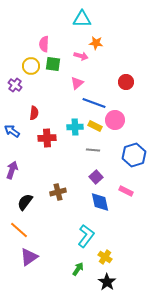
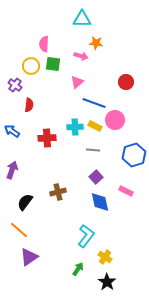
pink triangle: moved 1 px up
red semicircle: moved 5 px left, 8 px up
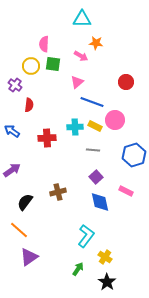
pink arrow: rotated 16 degrees clockwise
blue line: moved 2 px left, 1 px up
purple arrow: rotated 36 degrees clockwise
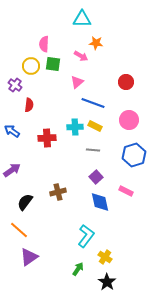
blue line: moved 1 px right, 1 px down
pink circle: moved 14 px right
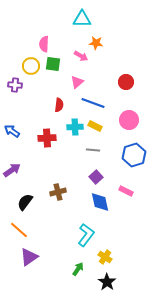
purple cross: rotated 32 degrees counterclockwise
red semicircle: moved 30 px right
cyan L-shape: moved 1 px up
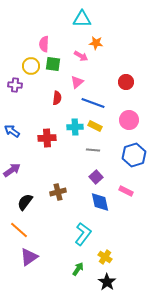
red semicircle: moved 2 px left, 7 px up
cyan L-shape: moved 3 px left, 1 px up
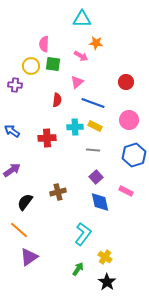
red semicircle: moved 2 px down
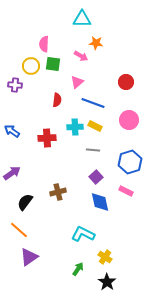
blue hexagon: moved 4 px left, 7 px down
purple arrow: moved 3 px down
cyan L-shape: rotated 100 degrees counterclockwise
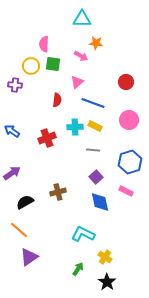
red cross: rotated 18 degrees counterclockwise
black semicircle: rotated 24 degrees clockwise
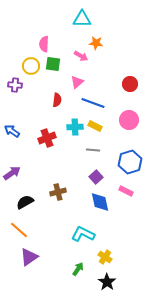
red circle: moved 4 px right, 2 px down
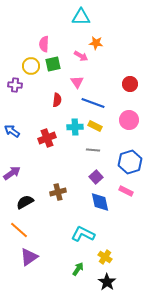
cyan triangle: moved 1 px left, 2 px up
green square: rotated 21 degrees counterclockwise
pink triangle: rotated 24 degrees counterclockwise
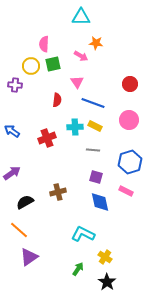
purple square: rotated 32 degrees counterclockwise
